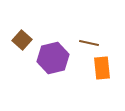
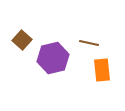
orange rectangle: moved 2 px down
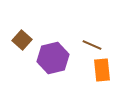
brown line: moved 3 px right, 2 px down; rotated 12 degrees clockwise
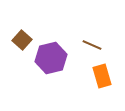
purple hexagon: moved 2 px left
orange rectangle: moved 6 px down; rotated 10 degrees counterclockwise
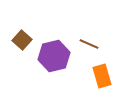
brown line: moved 3 px left, 1 px up
purple hexagon: moved 3 px right, 2 px up
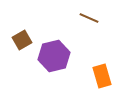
brown square: rotated 18 degrees clockwise
brown line: moved 26 px up
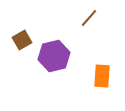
brown line: rotated 72 degrees counterclockwise
orange rectangle: rotated 20 degrees clockwise
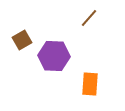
purple hexagon: rotated 16 degrees clockwise
orange rectangle: moved 12 px left, 8 px down
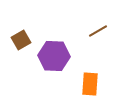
brown line: moved 9 px right, 13 px down; rotated 18 degrees clockwise
brown square: moved 1 px left
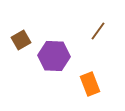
brown line: rotated 24 degrees counterclockwise
orange rectangle: rotated 25 degrees counterclockwise
